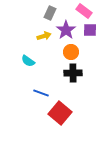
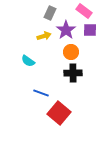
red square: moved 1 px left
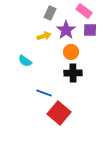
cyan semicircle: moved 3 px left
blue line: moved 3 px right
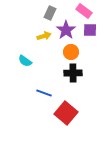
red square: moved 7 px right
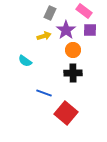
orange circle: moved 2 px right, 2 px up
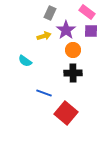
pink rectangle: moved 3 px right, 1 px down
purple square: moved 1 px right, 1 px down
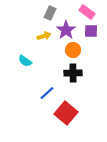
blue line: moved 3 px right; rotated 63 degrees counterclockwise
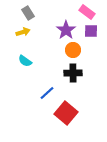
gray rectangle: moved 22 px left; rotated 56 degrees counterclockwise
yellow arrow: moved 21 px left, 4 px up
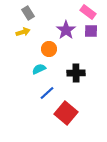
pink rectangle: moved 1 px right
orange circle: moved 24 px left, 1 px up
cyan semicircle: moved 14 px right, 8 px down; rotated 120 degrees clockwise
black cross: moved 3 px right
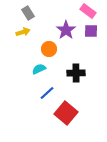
pink rectangle: moved 1 px up
